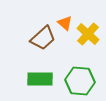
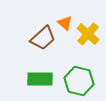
green hexagon: moved 1 px left; rotated 8 degrees clockwise
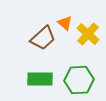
green hexagon: moved 1 px up; rotated 16 degrees counterclockwise
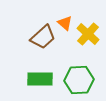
brown trapezoid: moved 1 px up
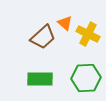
yellow cross: rotated 15 degrees counterclockwise
green hexagon: moved 7 px right, 2 px up
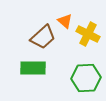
orange triangle: moved 2 px up
green rectangle: moved 7 px left, 11 px up
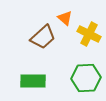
orange triangle: moved 3 px up
yellow cross: moved 1 px right
green rectangle: moved 13 px down
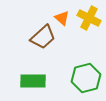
orange triangle: moved 3 px left
yellow cross: moved 16 px up
green hexagon: rotated 12 degrees counterclockwise
